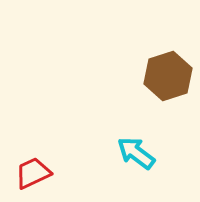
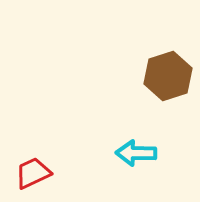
cyan arrow: rotated 36 degrees counterclockwise
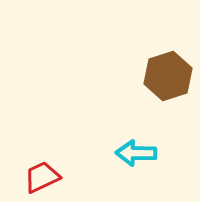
red trapezoid: moved 9 px right, 4 px down
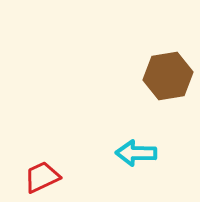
brown hexagon: rotated 9 degrees clockwise
